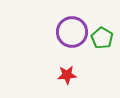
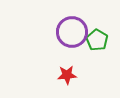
green pentagon: moved 5 px left, 2 px down
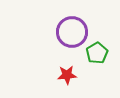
green pentagon: moved 13 px down; rotated 10 degrees clockwise
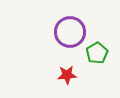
purple circle: moved 2 px left
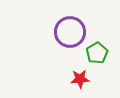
red star: moved 13 px right, 4 px down
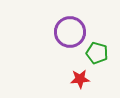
green pentagon: rotated 25 degrees counterclockwise
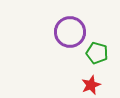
red star: moved 11 px right, 6 px down; rotated 18 degrees counterclockwise
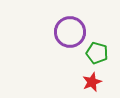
red star: moved 1 px right, 3 px up
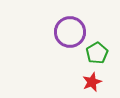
green pentagon: rotated 25 degrees clockwise
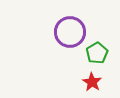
red star: rotated 18 degrees counterclockwise
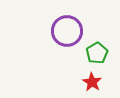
purple circle: moved 3 px left, 1 px up
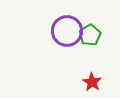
green pentagon: moved 7 px left, 18 px up
